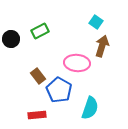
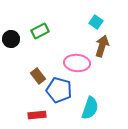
blue pentagon: rotated 15 degrees counterclockwise
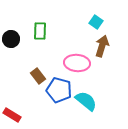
green rectangle: rotated 60 degrees counterclockwise
cyan semicircle: moved 4 px left, 7 px up; rotated 70 degrees counterclockwise
red rectangle: moved 25 px left; rotated 36 degrees clockwise
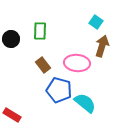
brown rectangle: moved 5 px right, 11 px up
cyan semicircle: moved 1 px left, 2 px down
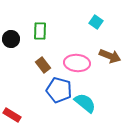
brown arrow: moved 8 px right, 10 px down; rotated 95 degrees clockwise
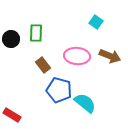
green rectangle: moved 4 px left, 2 px down
pink ellipse: moved 7 px up
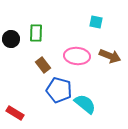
cyan square: rotated 24 degrees counterclockwise
cyan semicircle: moved 1 px down
red rectangle: moved 3 px right, 2 px up
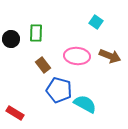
cyan square: rotated 24 degrees clockwise
cyan semicircle: rotated 10 degrees counterclockwise
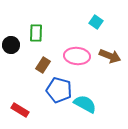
black circle: moved 6 px down
brown rectangle: rotated 70 degrees clockwise
red rectangle: moved 5 px right, 3 px up
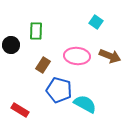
green rectangle: moved 2 px up
